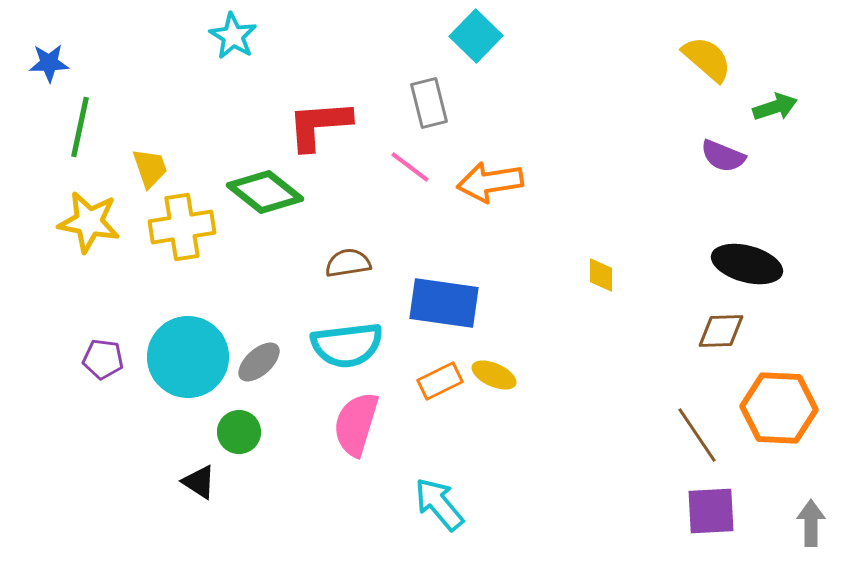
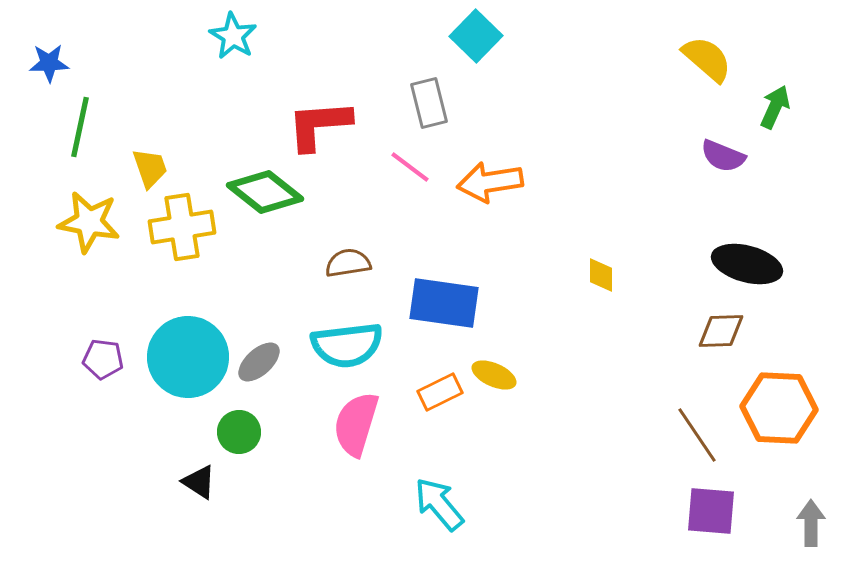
green arrow: rotated 48 degrees counterclockwise
orange rectangle: moved 11 px down
purple square: rotated 8 degrees clockwise
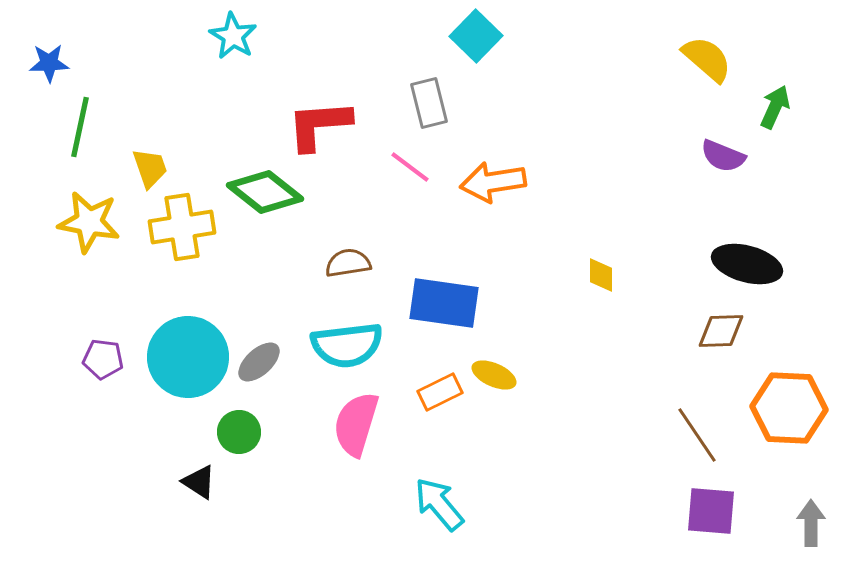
orange arrow: moved 3 px right
orange hexagon: moved 10 px right
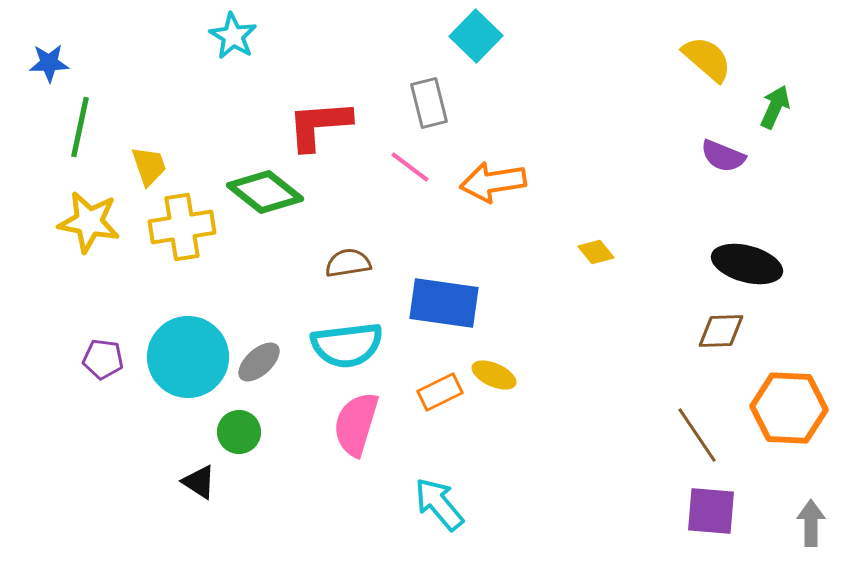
yellow trapezoid: moved 1 px left, 2 px up
yellow diamond: moved 5 px left, 23 px up; rotated 39 degrees counterclockwise
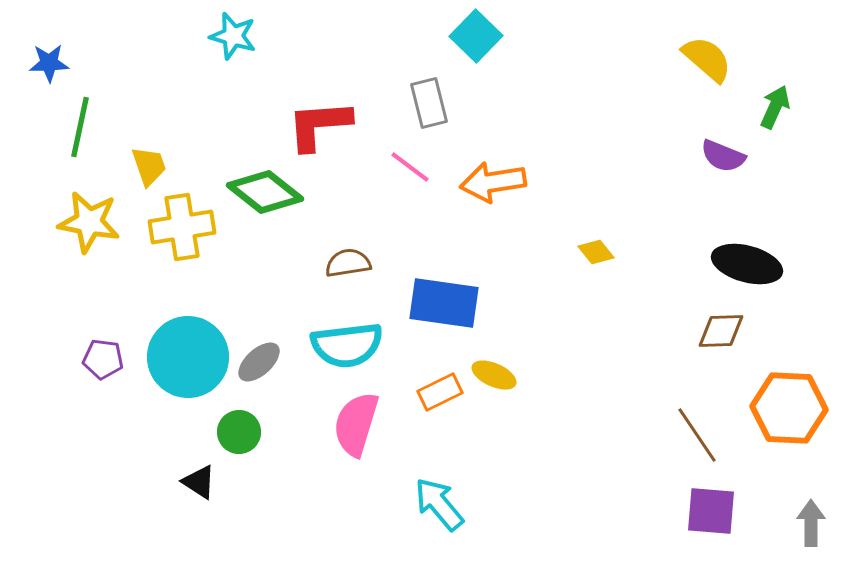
cyan star: rotated 15 degrees counterclockwise
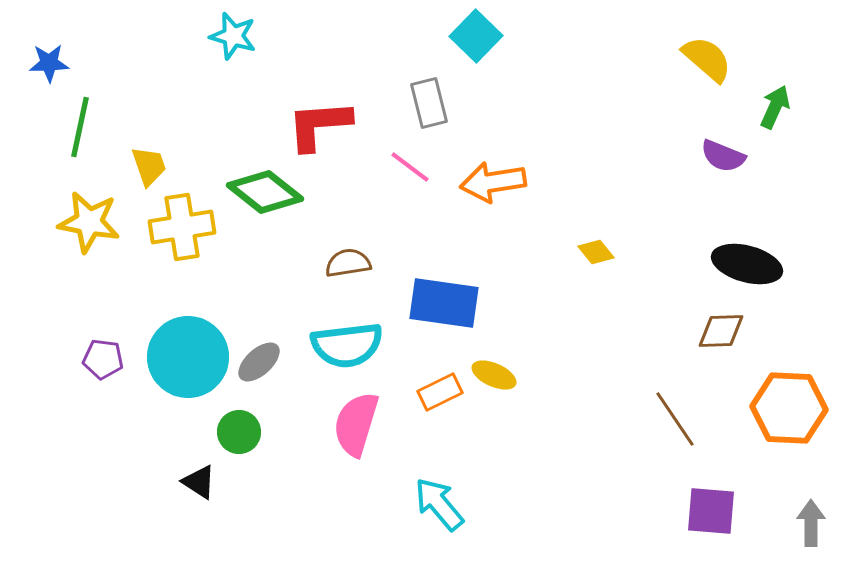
brown line: moved 22 px left, 16 px up
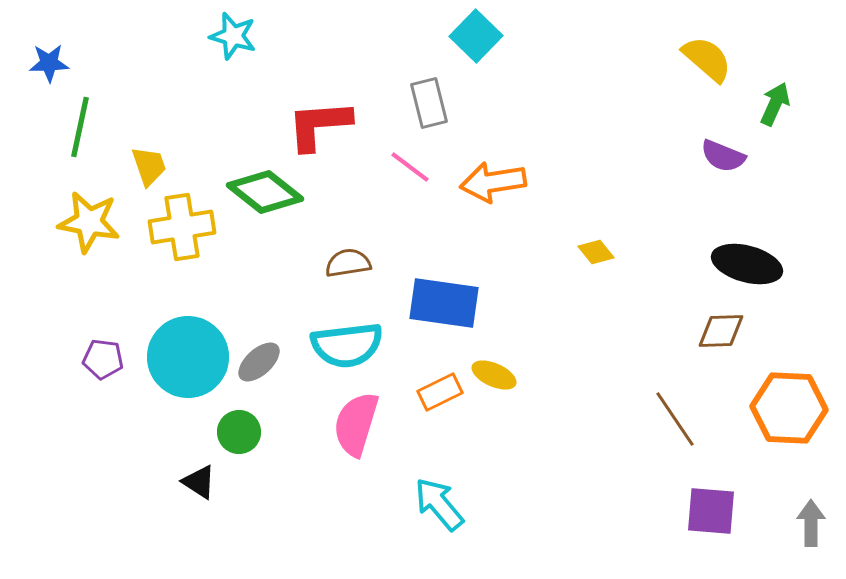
green arrow: moved 3 px up
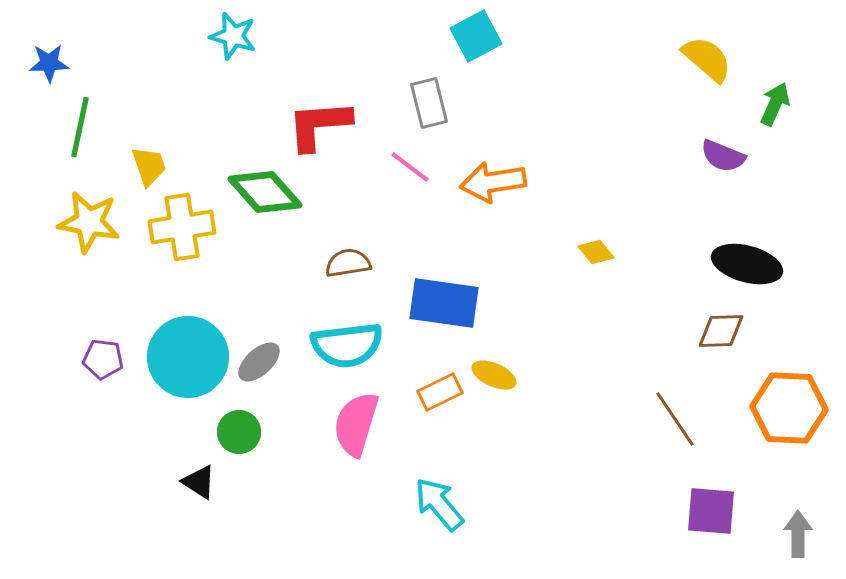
cyan square: rotated 18 degrees clockwise
green diamond: rotated 10 degrees clockwise
gray arrow: moved 13 px left, 11 px down
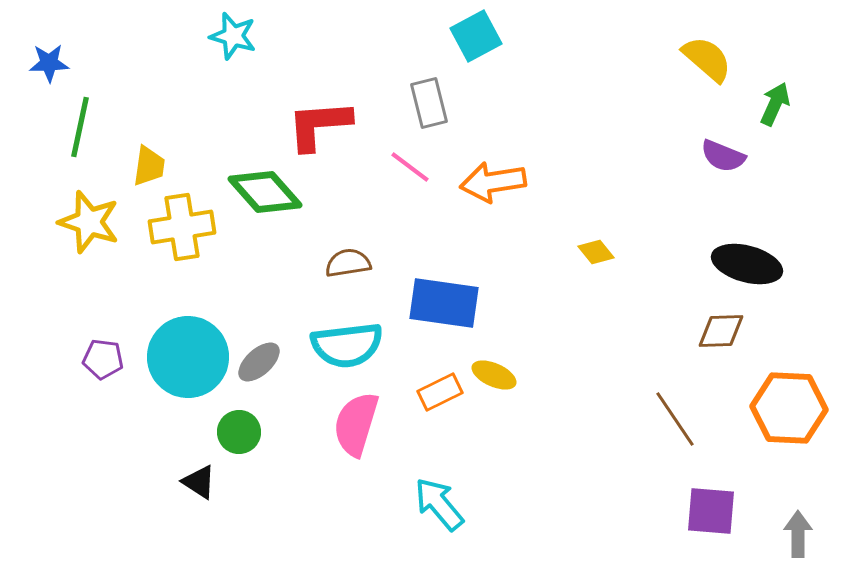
yellow trapezoid: rotated 27 degrees clockwise
yellow star: rotated 8 degrees clockwise
